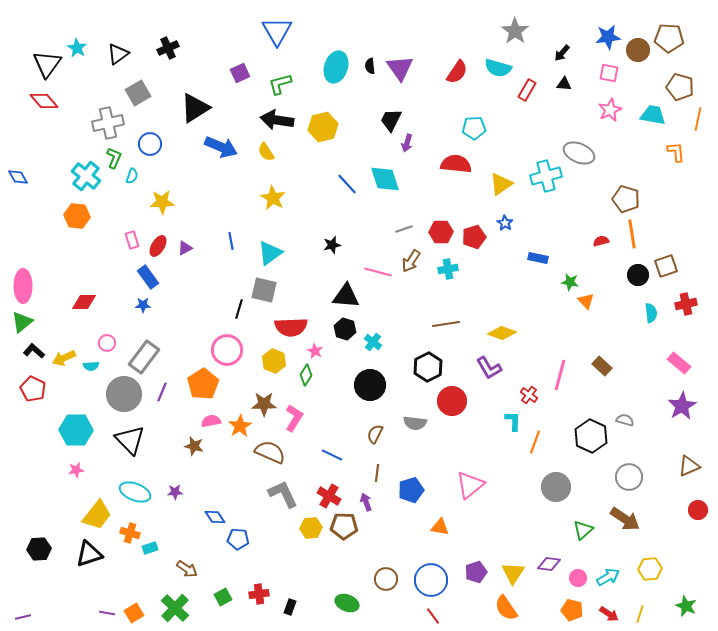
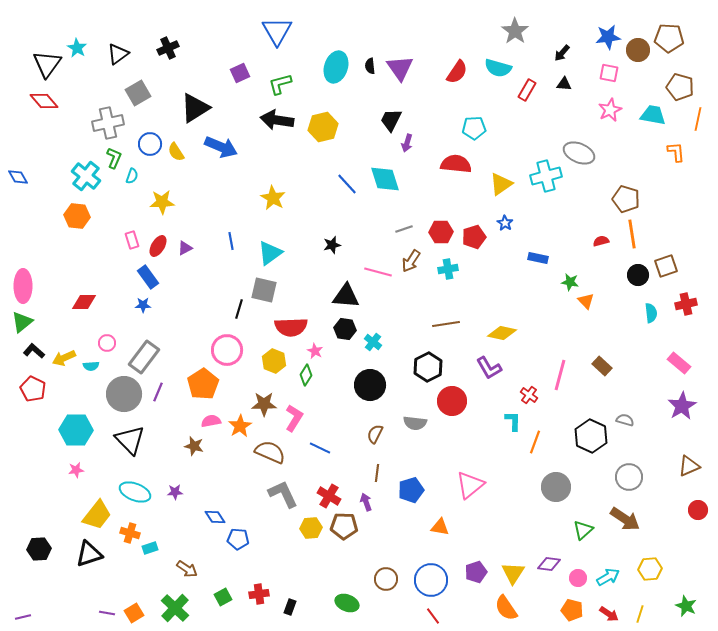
yellow semicircle at (266, 152): moved 90 px left
black hexagon at (345, 329): rotated 10 degrees counterclockwise
yellow diamond at (502, 333): rotated 8 degrees counterclockwise
purple line at (162, 392): moved 4 px left
blue line at (332, 455): moved 12 px left, 7 px up
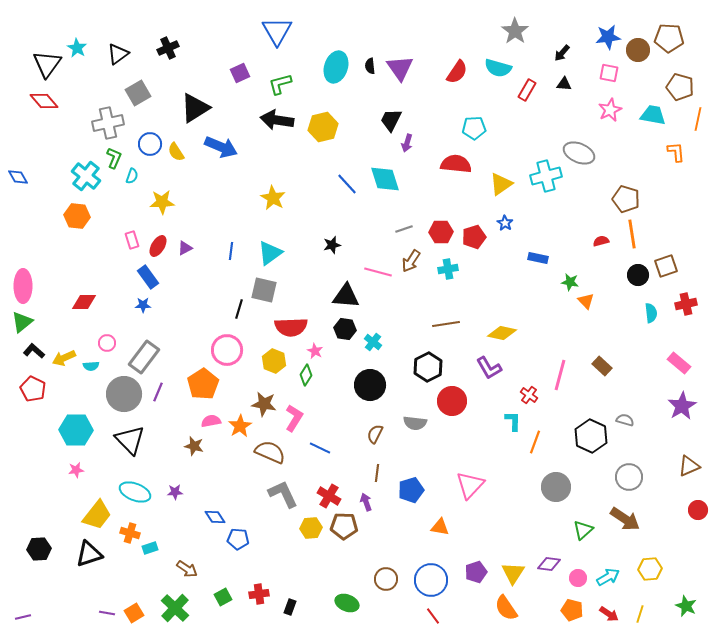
blue line at (231, 241): moved 10 px down; rotated 18 degrees clockwise
brown star at (264, 404): rotated 10 degrees clockwise
pink triangle at (470, 485): rotated 8 degrees counterclockwise
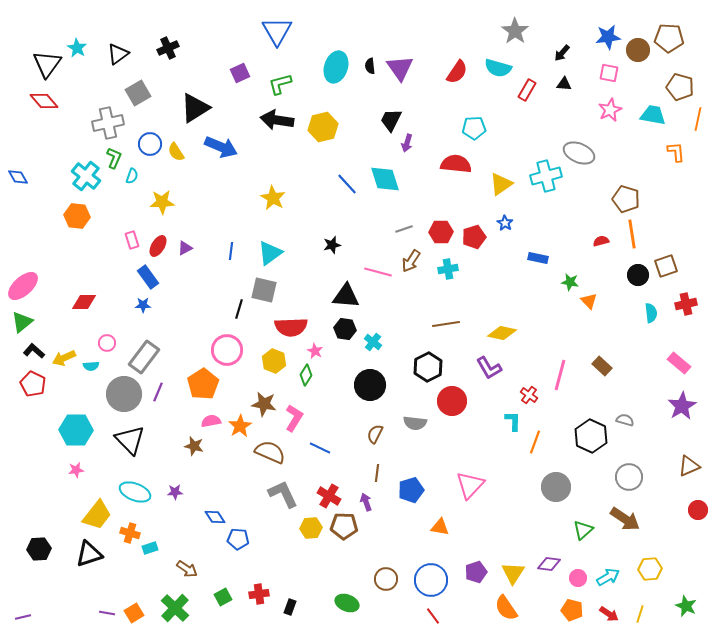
pink ellipse at (23, 286): rotated 48 degrees clockwise
orange triangle at (586, 301): moved 3 px right
red pentagon at (33, 389): moved 5 px up
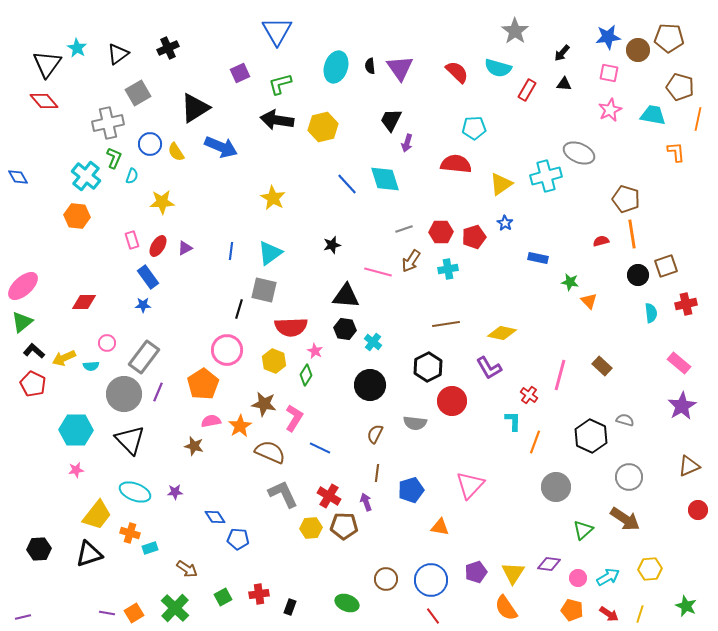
red semicircle at (457, 72): rotated 80 degrees counterclockwise
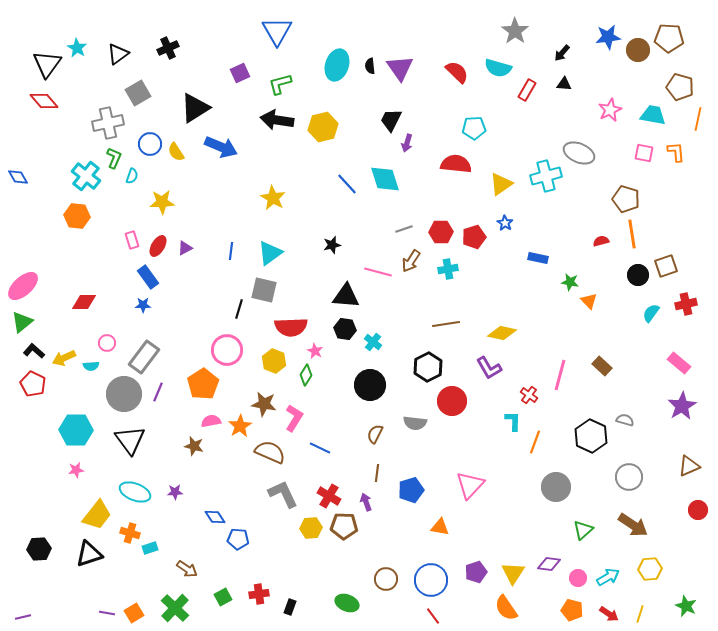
cyan ellipse at (336, 67): moved 1 px right, 2 px up
pink square at (609, 73): moved 35 px right, 80 px down
cyan semicircle at (651, 313): rotated 138 degrees counterclockwise
black triangle at (130, 440): rotated 8 degrees clockwise
brown arrow at (625, 519): moved 8 px right, 6 px down
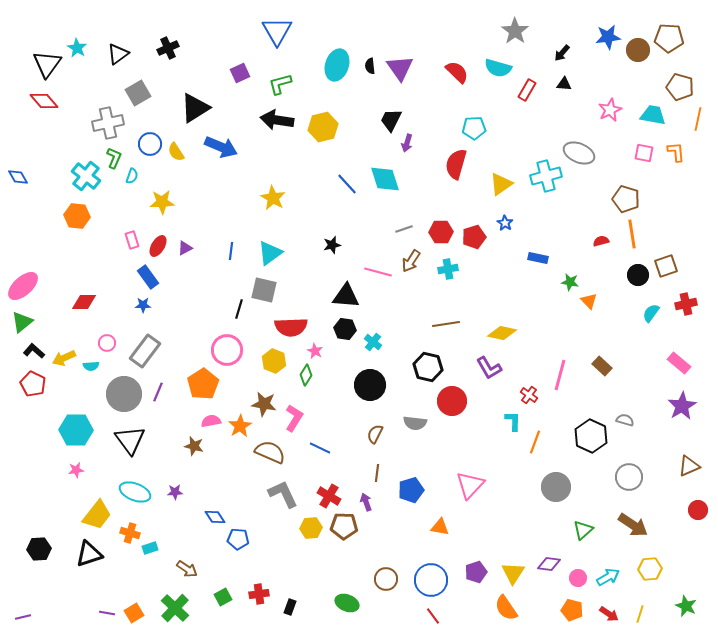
red semicircle at (456, 164): rotated 80 degrees counterclockwise
gray rectangle at (144, 357): moved 1 px right, 6 px up
black hexagon at (428, 367): rotated 20 degrees counterclockwise
